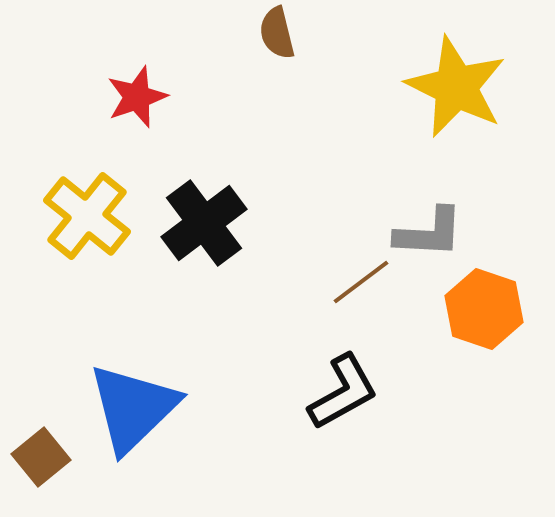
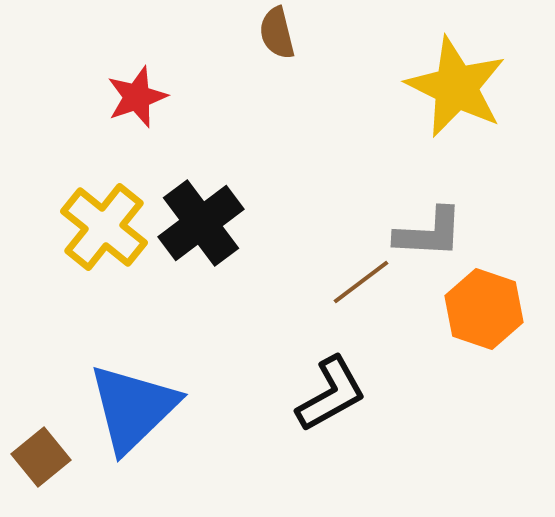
yellow cross: moved 17 px right, 11 px down
black cross: moved 3 px left
black L-shape: moved 12 px left, 2 px down
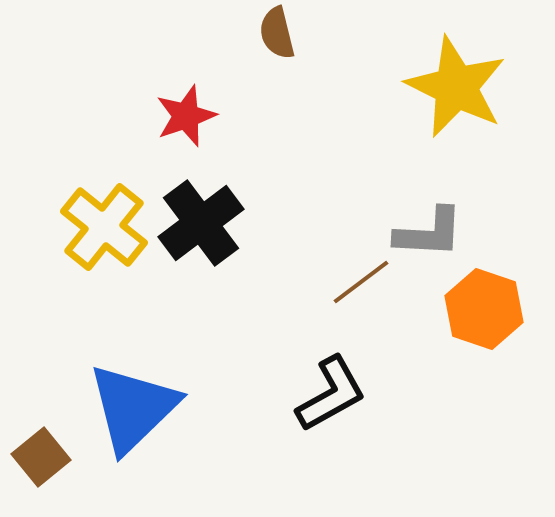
red star: moved 49 px right, 19 px down
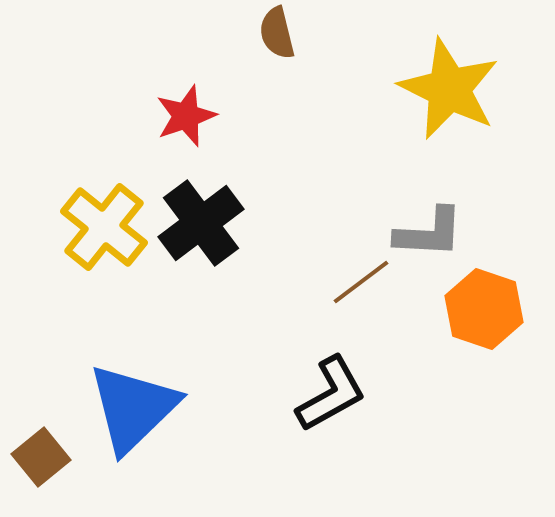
yellow star: moved 7 px left, 2 px down
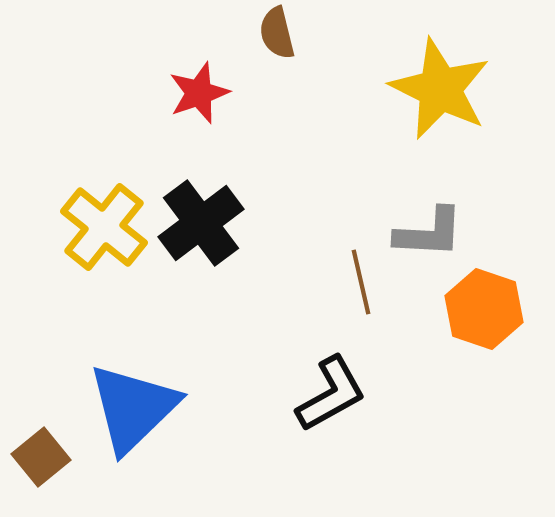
yellow star: moved 9 px left
red star: moved 13 px right, 23 px up
brown line: rotated 66 degrees counterclockwise
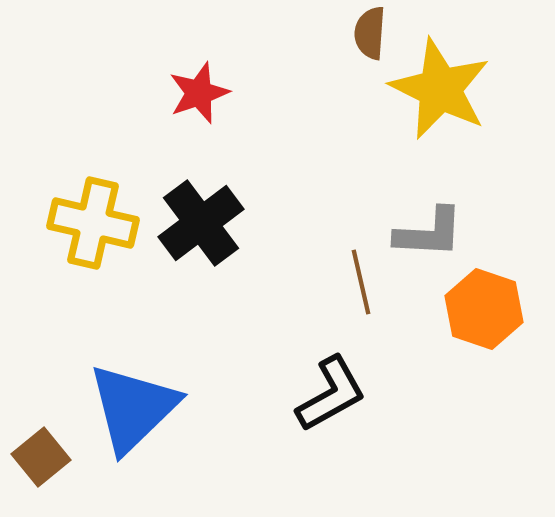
brown semicircle: moved 93 px right; rotated 18 degrees clockwise
yellow cross: moved 11 px left, 4 px up; rotated 26 degrees counterclockwise
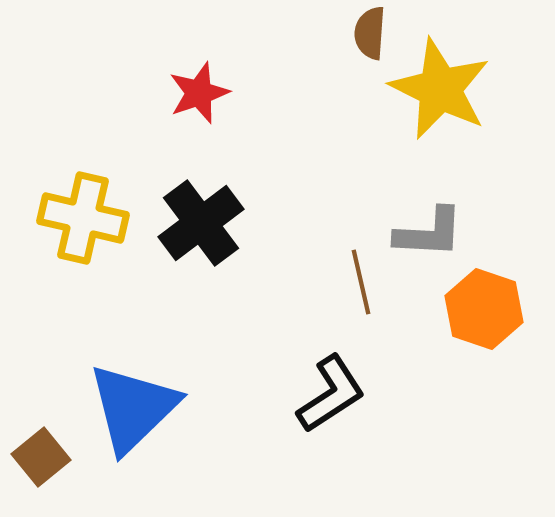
yellow cross: moved 10 px left, 5 px up
black L-shape: rotated 4 degrees counterclockwise
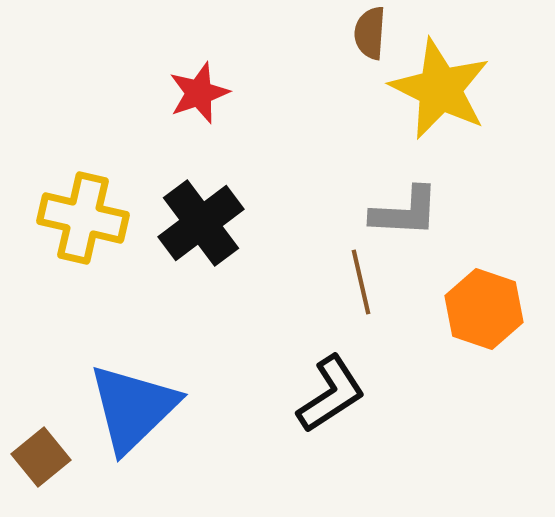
gray L-shape: moved 24 px left, 21 px up
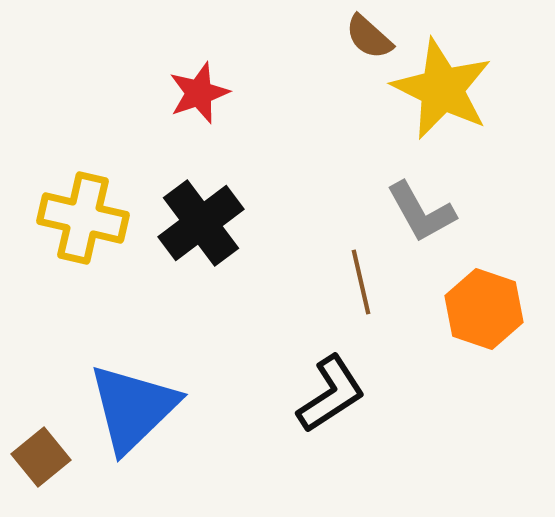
brown semicircle: moved 1 px left, 4 px down; rotated 52 degrees counterclockwise
yellow star: moved 2 px right
gray L-shape: moved 16 px right; rotated 58 degrees clockwise
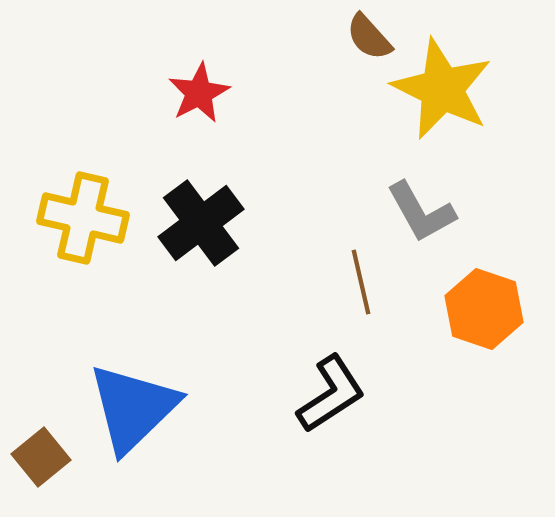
brown semicircle: rotated 6 degrees clockwise
red star: rotated 8 degrees counterclockwise
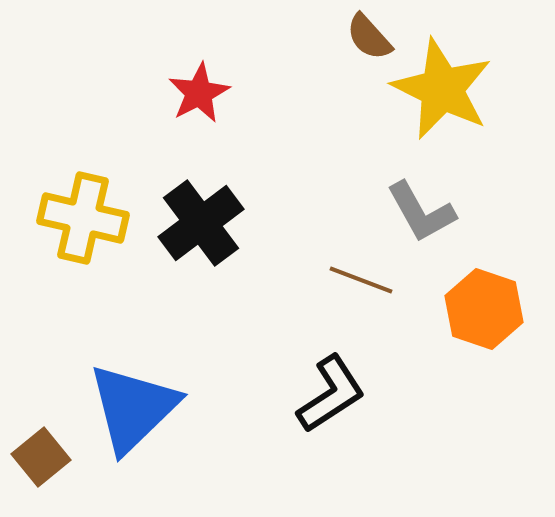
brown line: moved 2 px up; rotated 56 degrees counterclockwise
